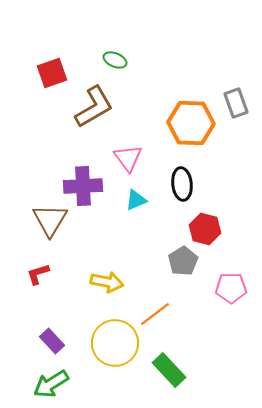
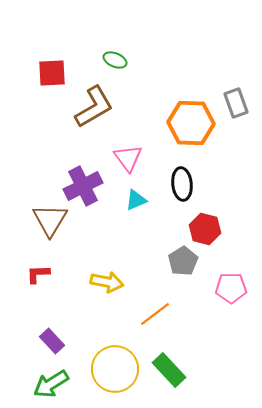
red square: rotated 16 degrees clockwise
purple cross: rotated 24 degrees counterclockwise
red L-shape: rotated 15 degrees clockwise
yellow circle: moved 26 px down
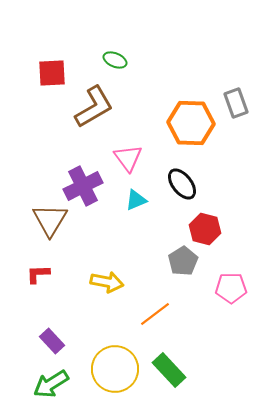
black ellipse: rotated 32 degrees counterclockwise
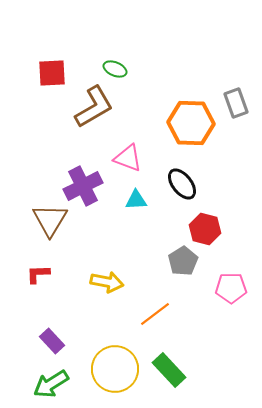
green ellipse: moved 9 px down
pink triangle: rotated 32 degrees counterclockwise
cyan triangle: rotated 20 degrees clockwise
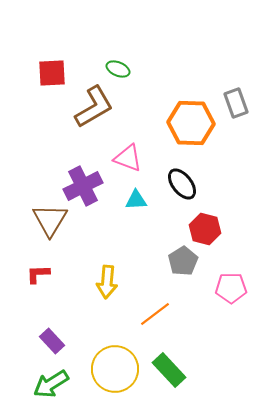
green ellipse: moved 3 px right
yellow arrow: rotated 84 degrees clockwise
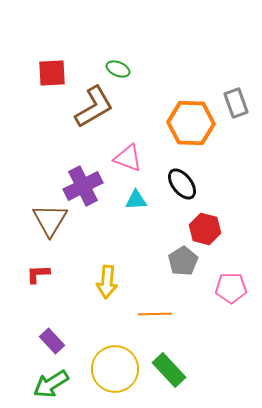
orange line: rotated 36 degrees clockwise
